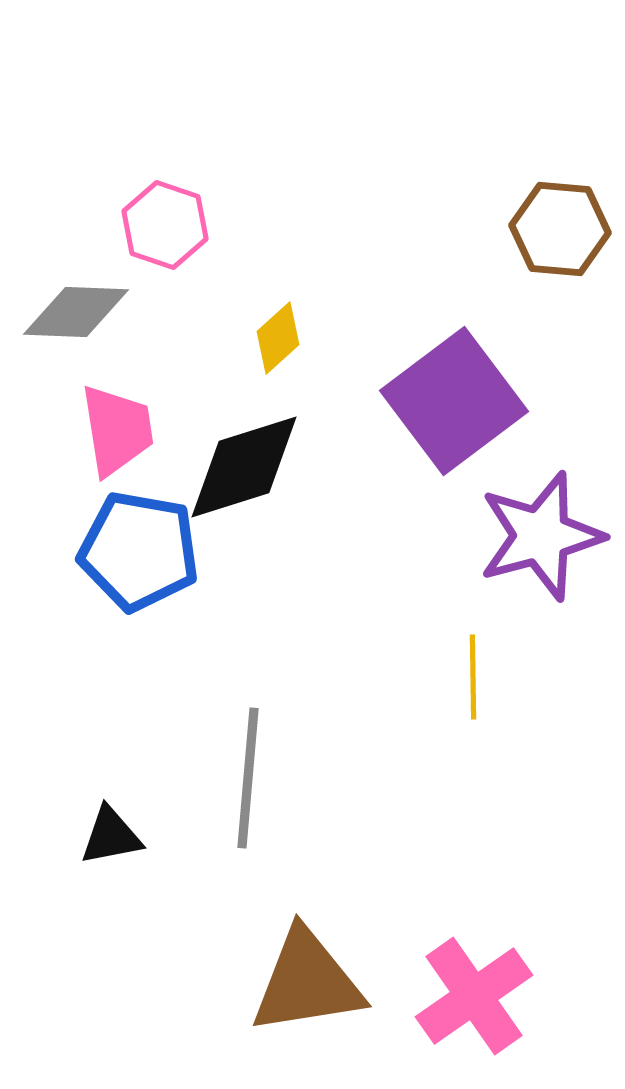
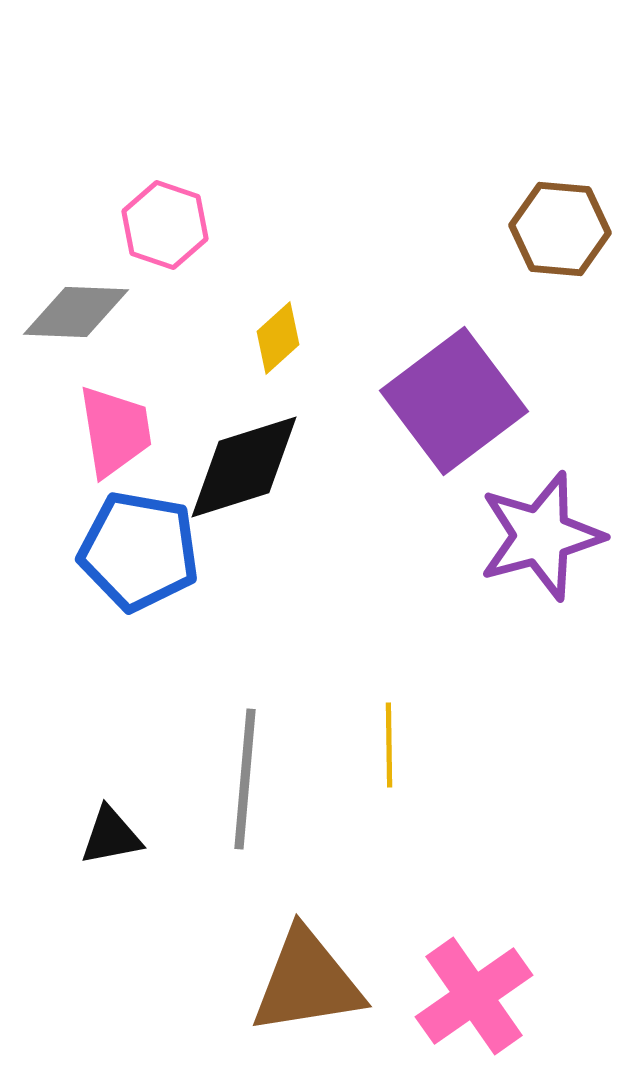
pink trapezoid: moved 2 px left, 1 px down
yellow line: moved 84 px left, 68 px down
gray line: moved 3 px left, 1 px down
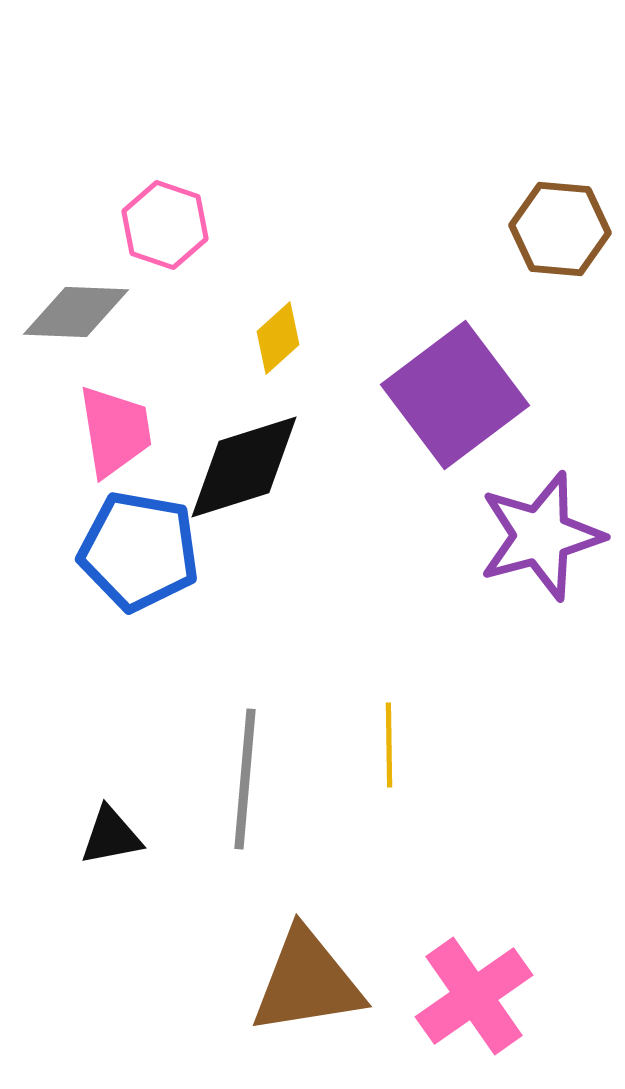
purple square: moved 1 px right, 6 px up
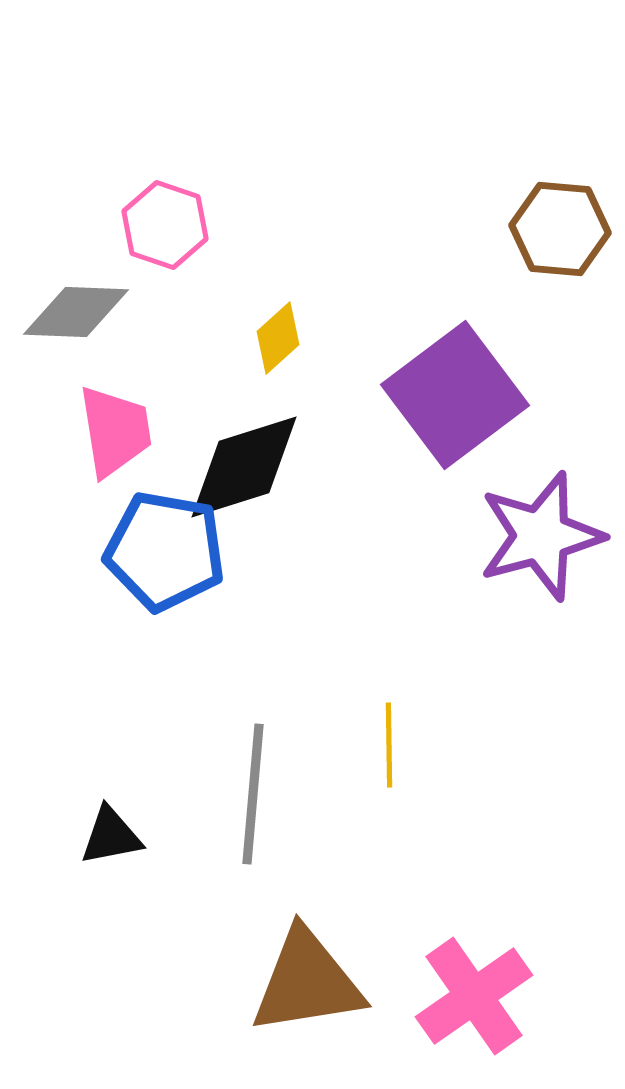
blue pentagon: moved 26 px right
gray line: moved 8 px right, 15 px down
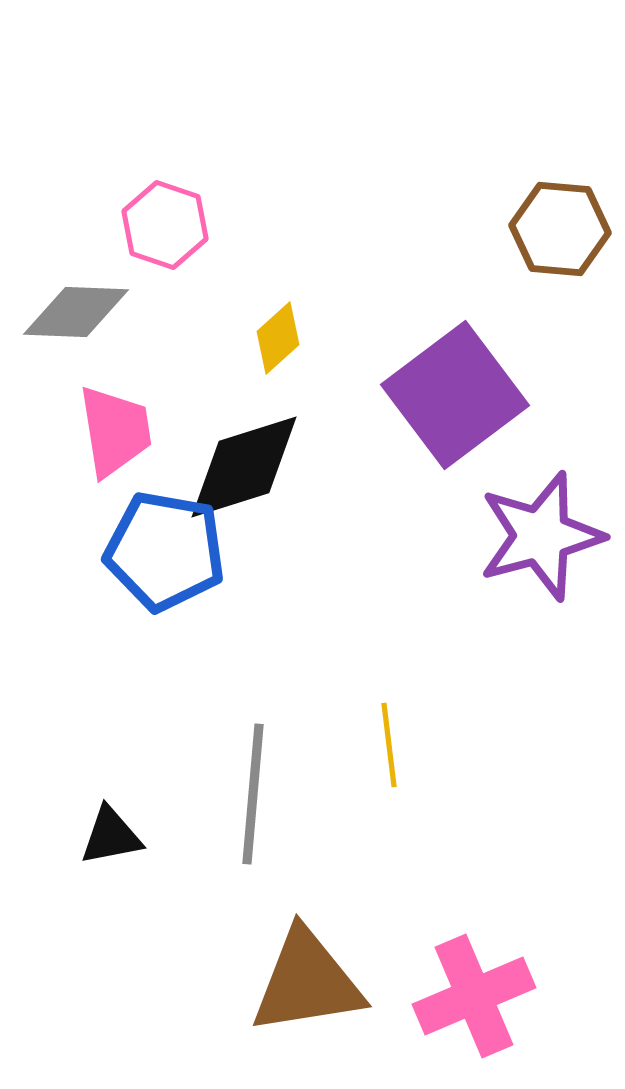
yellow line: rotated 6 degrees counterclockwise
pink cross: rotated 12 degrees clockwise
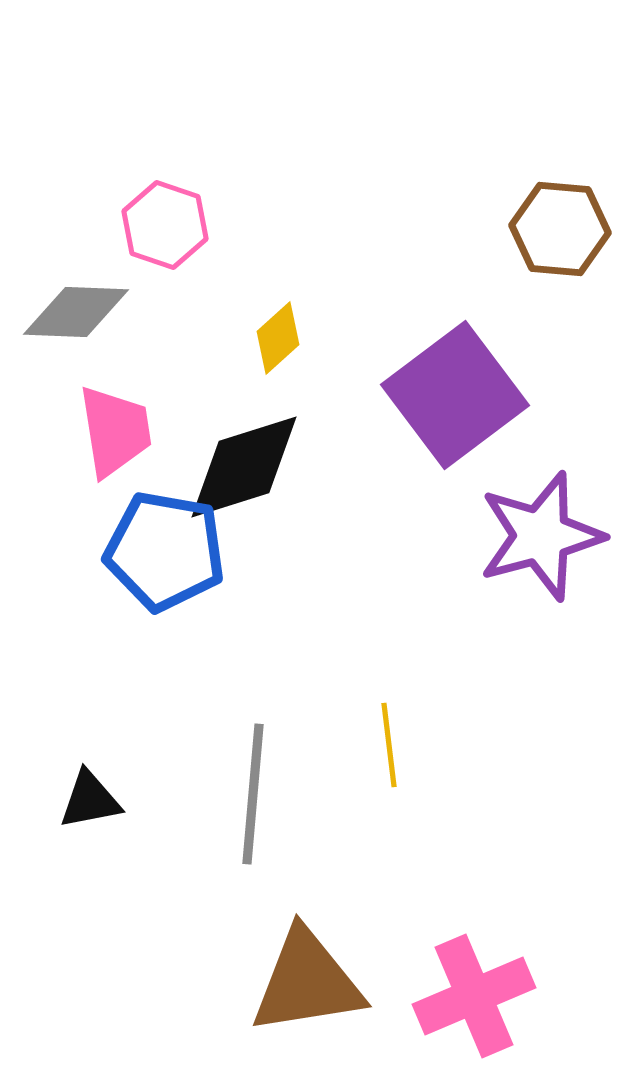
black triangle: moved 21 px left, 36 px up
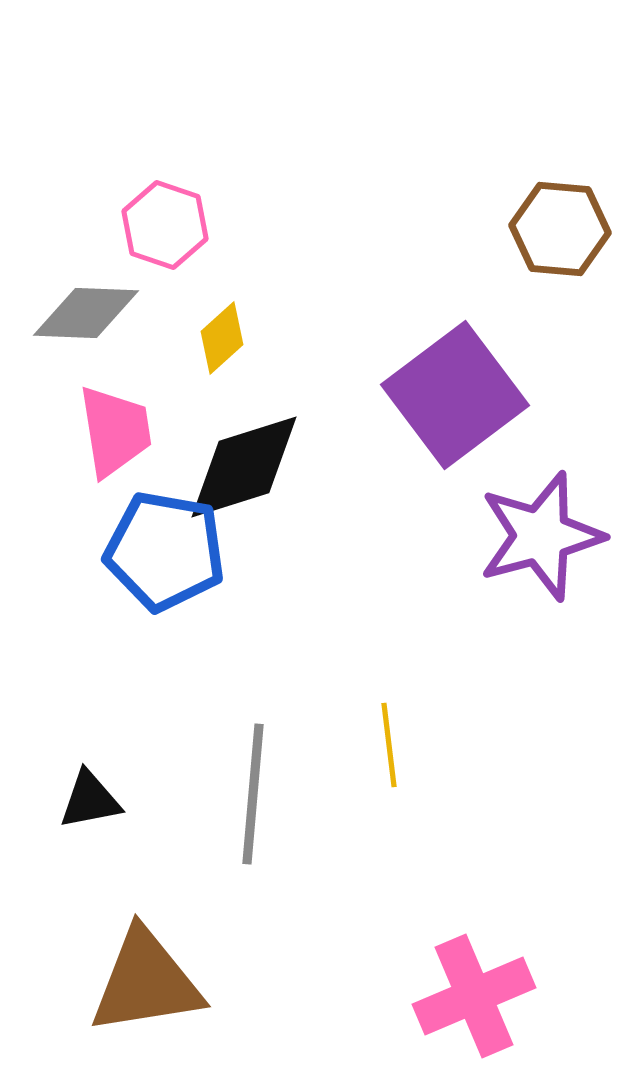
gray diamond: moved 10 px right, 1 px down
yellow diamond: moved 56 px left
brown triangle: moved 161 px left
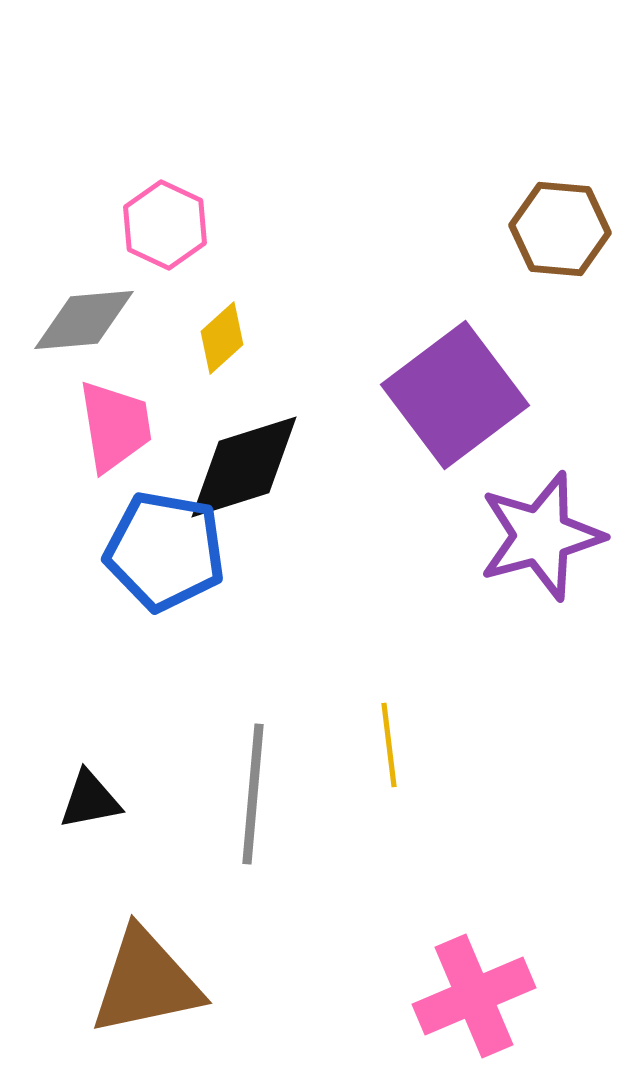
pink hexagon: rotated 6 degrees clockwise
gray diamond: moved 2 px left, 7 px down; rotated 7 degrees counterclockwise
pink trapezoid: moved 5 px up
brown triangle: rotated 3 degrees counterclockwise
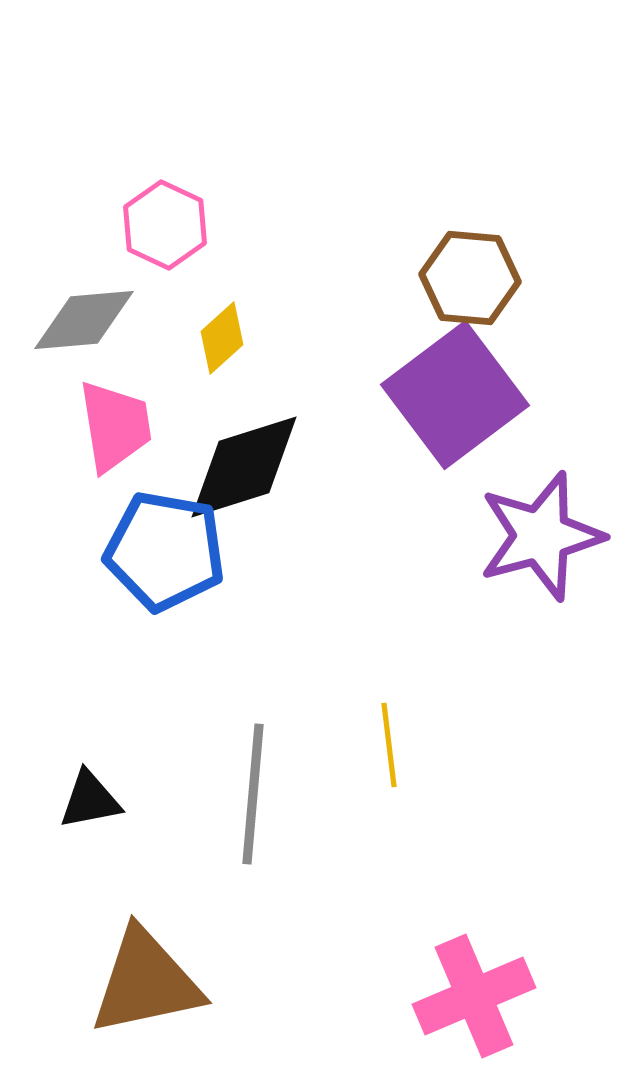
brown hexagon: moved 90 px left, 49 px down
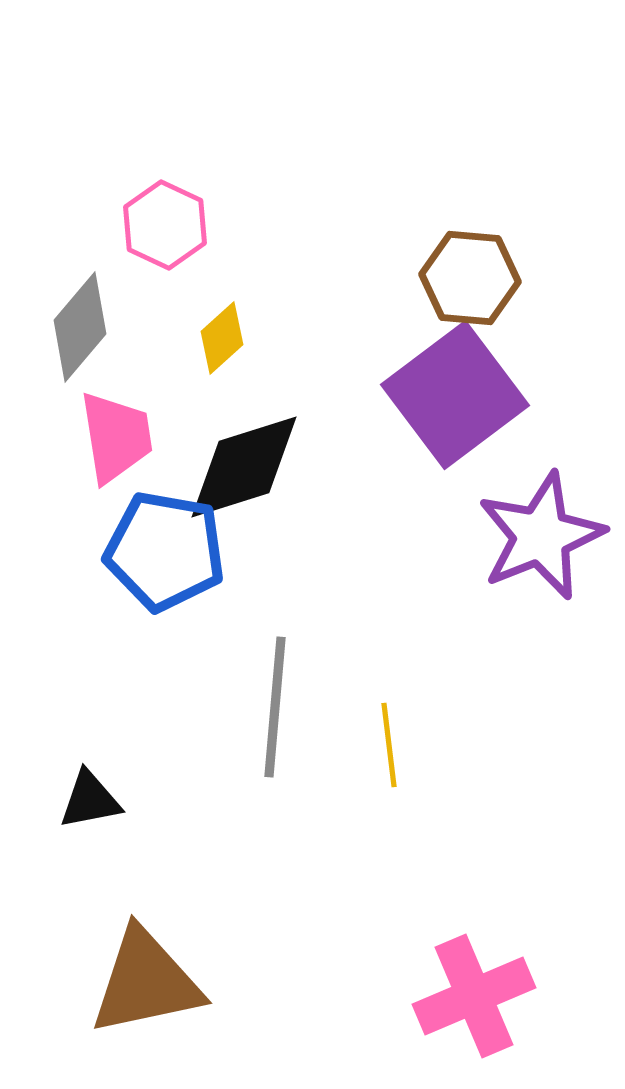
gray diamond: moved 4 px left, 7 px down; rotated 45 degrees counterclockwise
pink trapezoid: moved 1 px right, 11 px down
purple star: rotated 7 degrees counterclockwise
gray line: moved 22 px right, 87 px up
